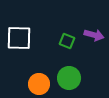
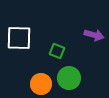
green square: moved 10 px left, 10 px down
orange circle: moved 2 px right
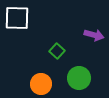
white square: moved 2 px left, 20 px up
green square: rotated 21 degrees clockwise
green circle: moved 10 px right
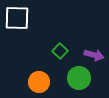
purple arrow: moved 20 px down
green square: moved 3 px right
orange circle: moved 2 px left, 2 px up
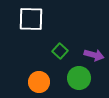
white square: moved 14 px right, 1 px down
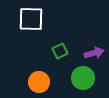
green square: rotated 21 degrees clockwise
purple arrow: moved 2 px up; rotated 30 degrees counterclockwise
green circle: moved 4 px right
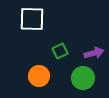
white square: moved 1 px right
orange circle: moved 6 px up
